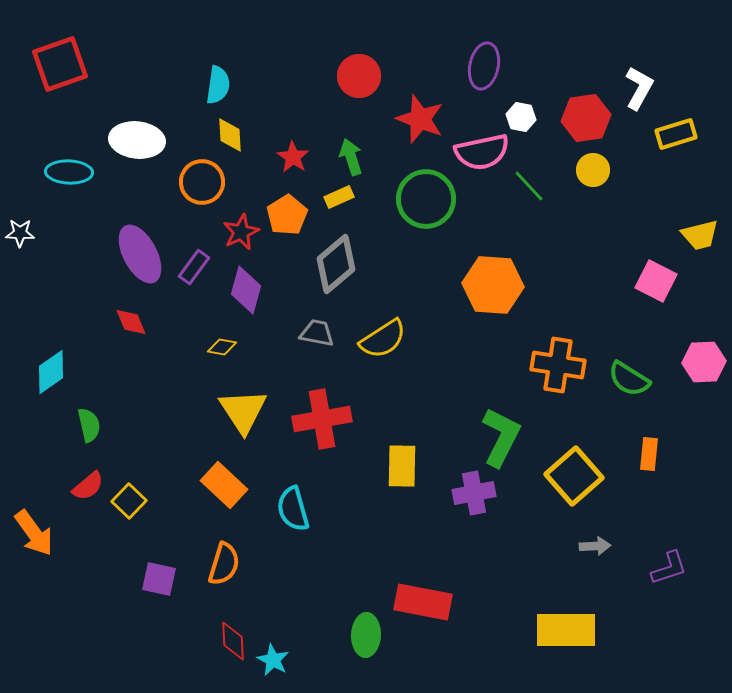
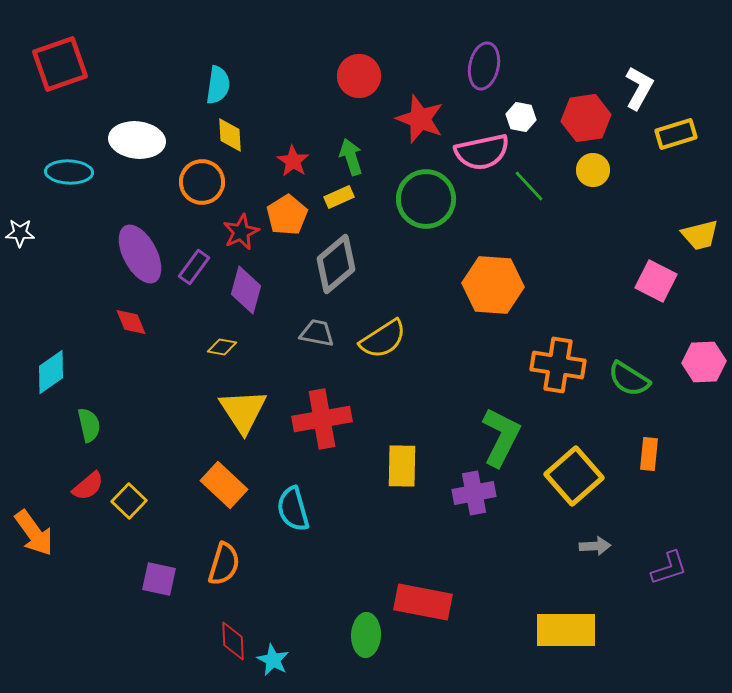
red star at (293, 157): moved 4 px down
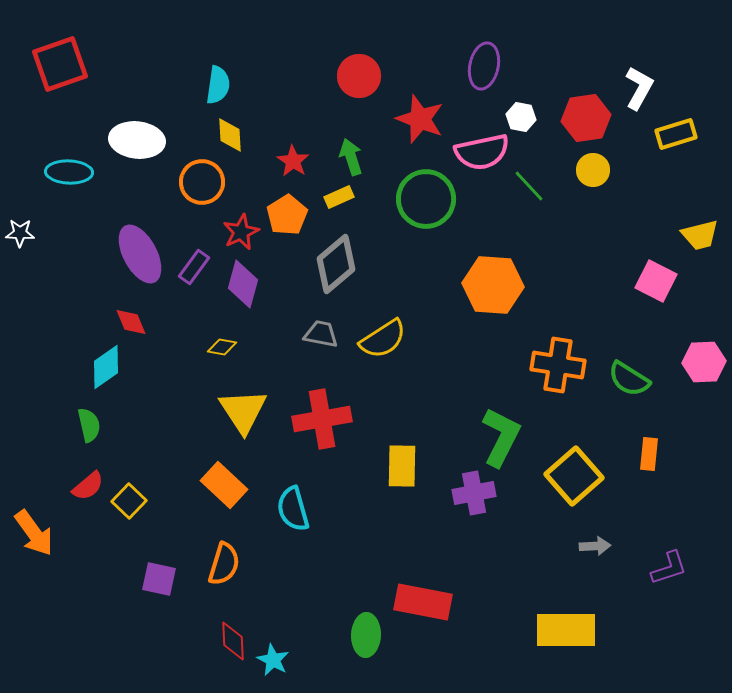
purple diamond at (246, 290): moved 3 px left, 6 px up
gray trapezoid at (317, 333): moved 4 px right, 1 px down
cyan diamond at (51, 372): moved 55 px right, 5 px up
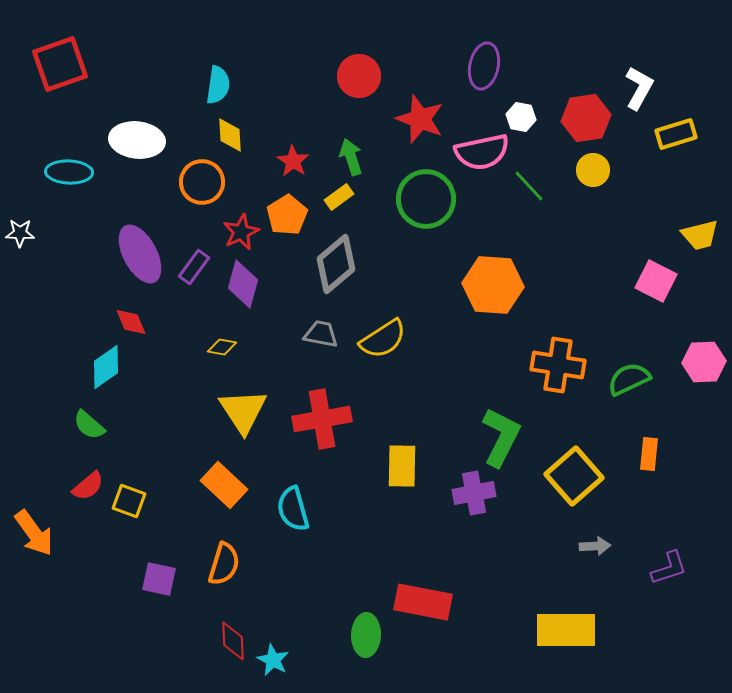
yellow rectangle at (339, 197): rotated 12 degrees counterclockwise
green semicircle at (629, 379): rotated 123 degrees clockwise
green semicircle at (89, 425): rotated 144 degrees clockwise
yellow square at (129, 501): rotated 24 degrees counterclockwise
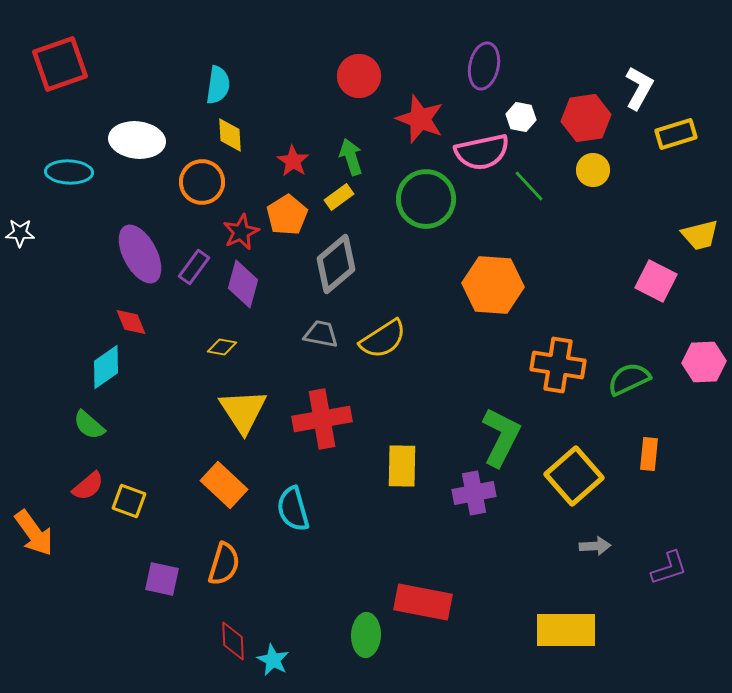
purple square at (159, 579): moved 3 px right
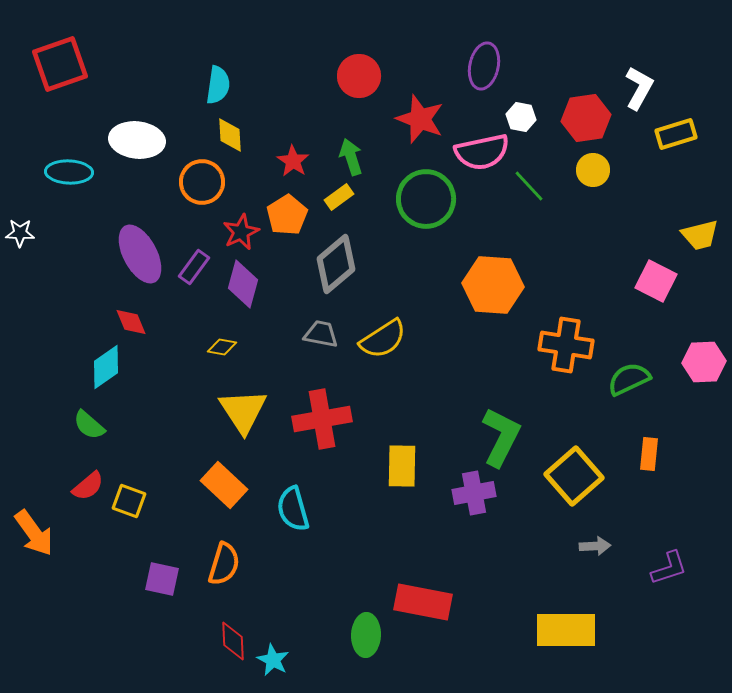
orange cross at (558, 365): moved 8 px right, 20 px up
